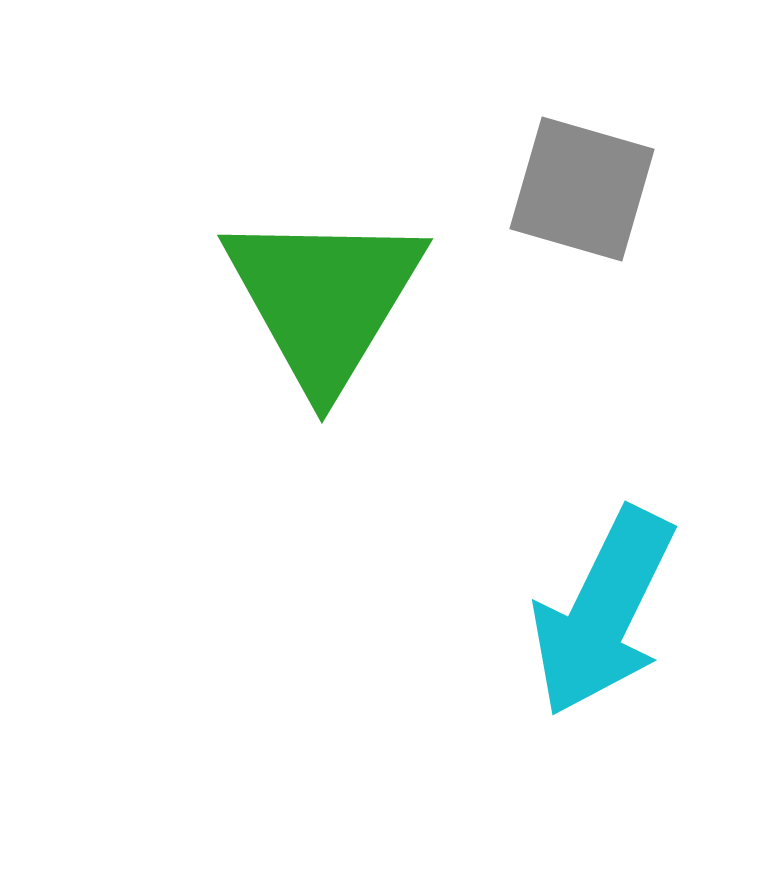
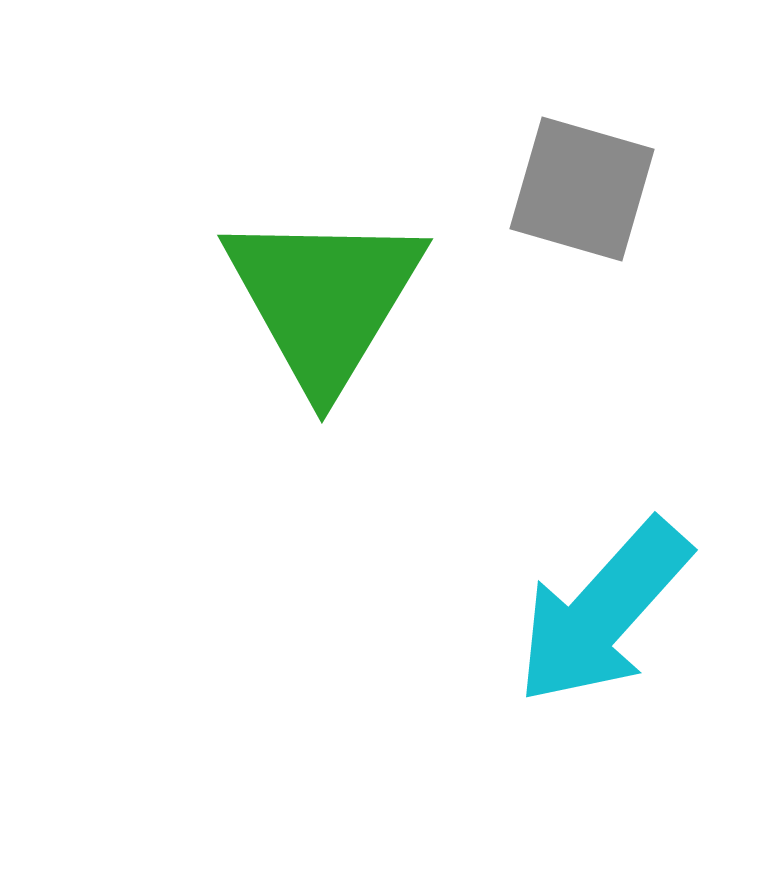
cyan arrow: rotated 16 degrees clockwise
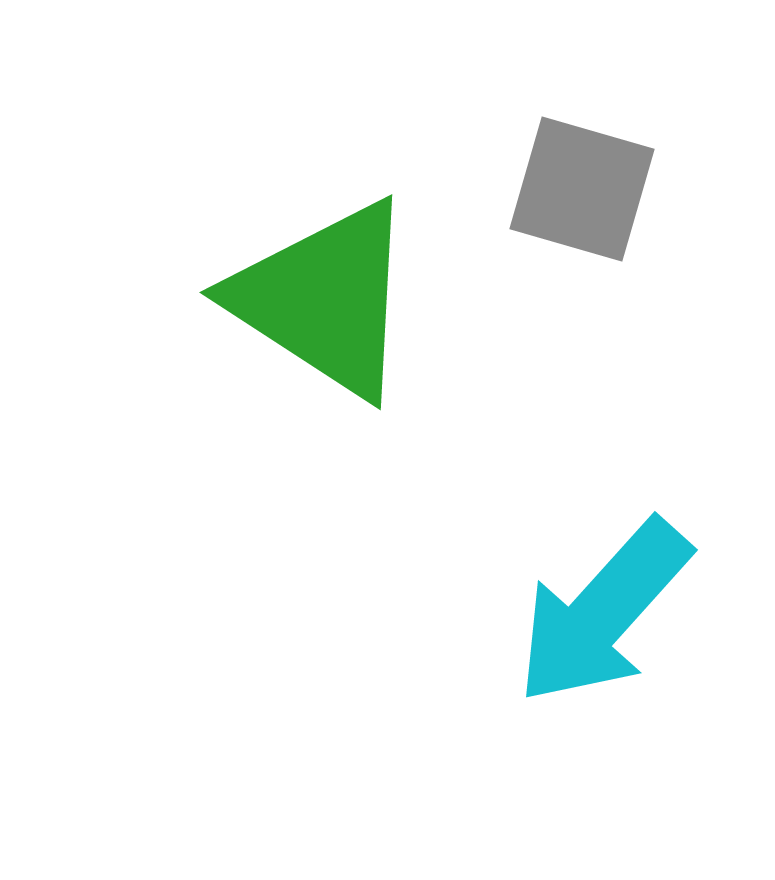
green triangle: rotated 28 degrees counterclockwise
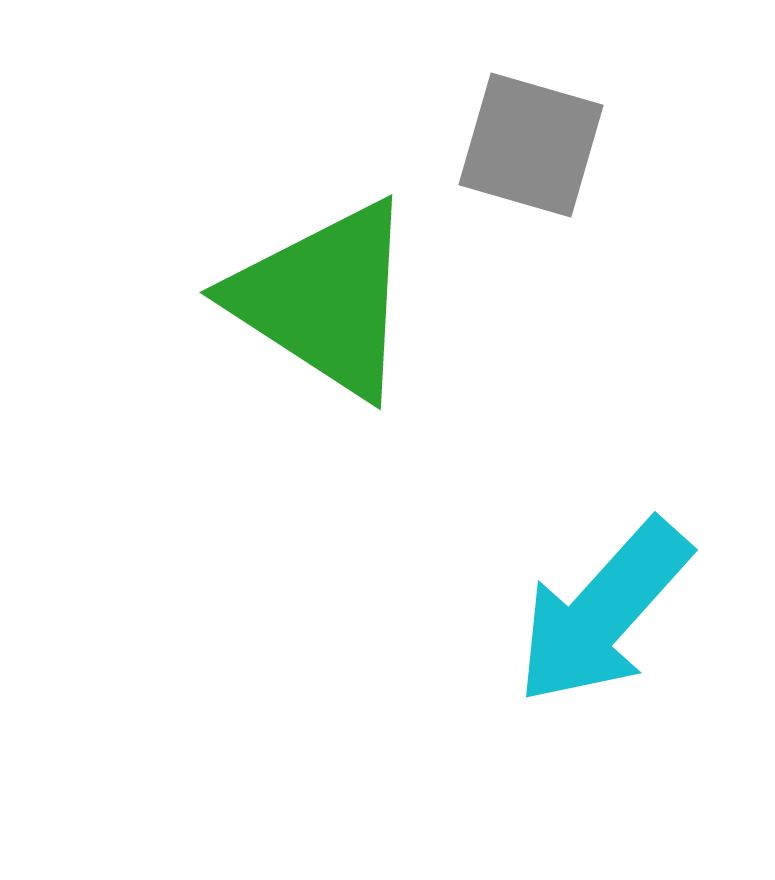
gray square: moved 51 px left, 44 px up
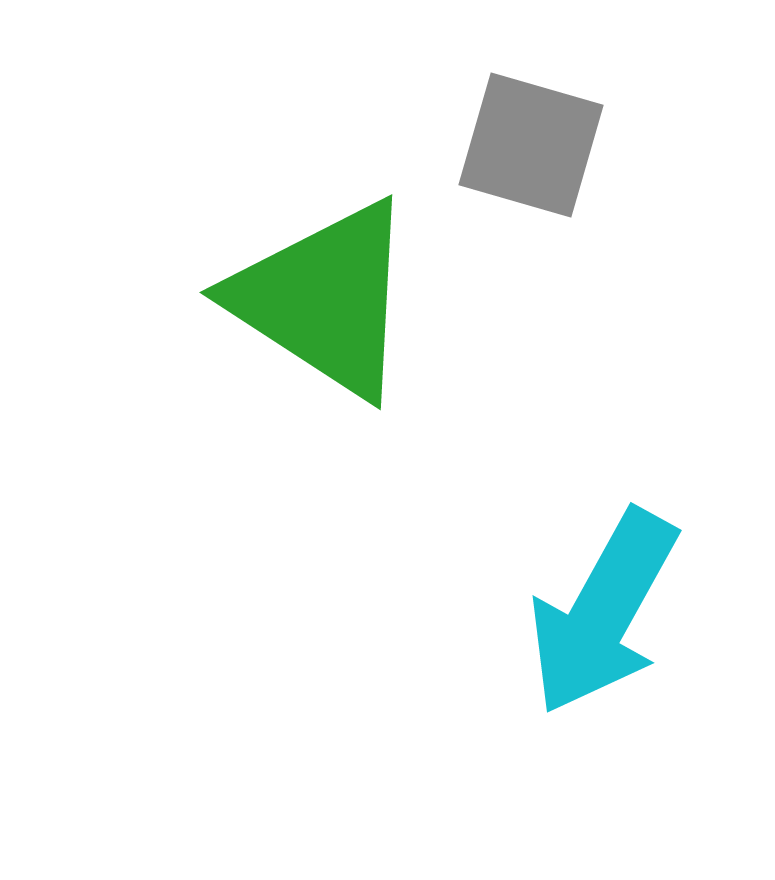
cyan arrow: rotated 13 degrees counterclockwise
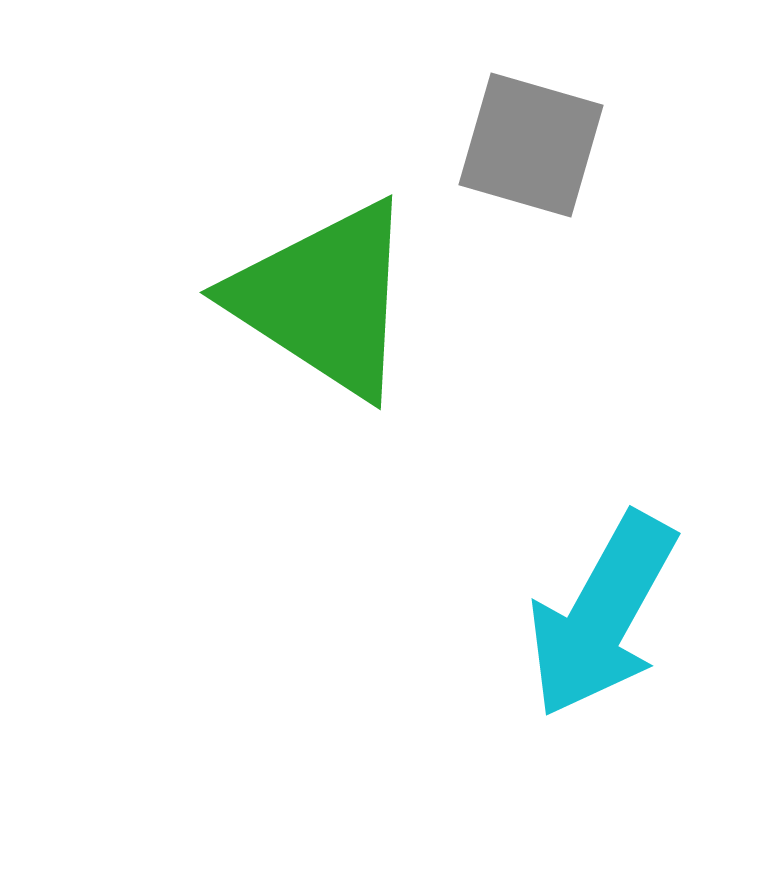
cyan arrow: moved 1 px left, 3 px down
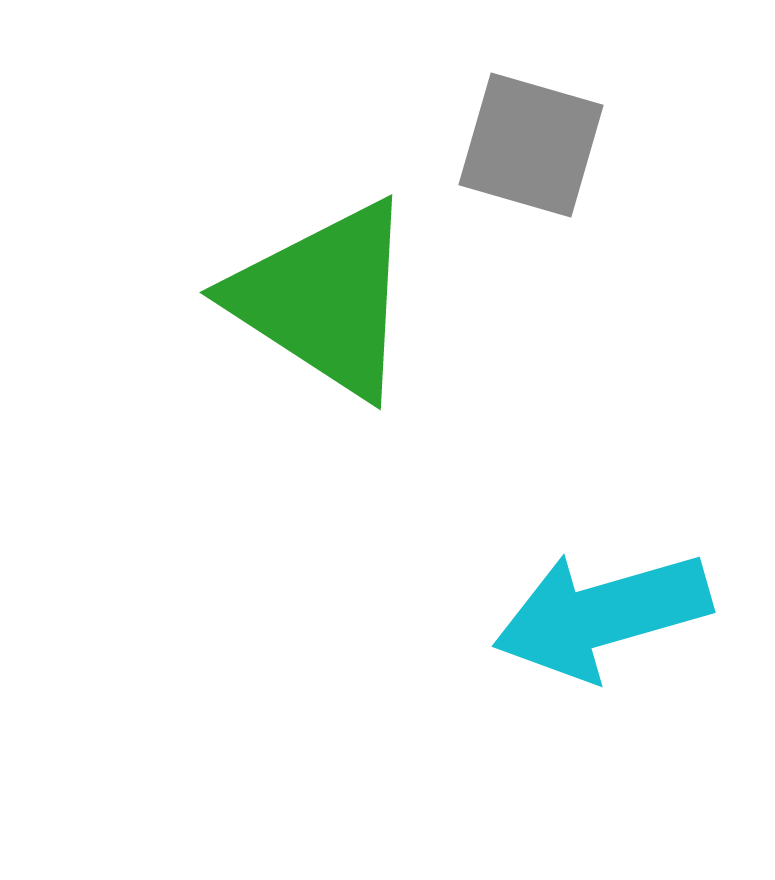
cyan arrow: rotated 45 degrees clockwise
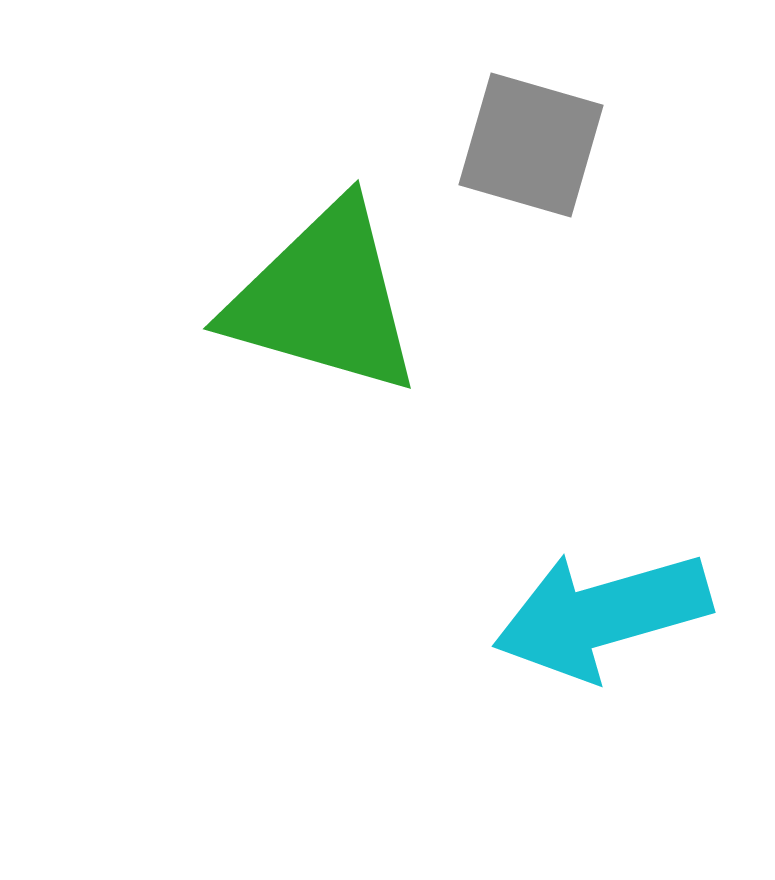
green triangle: rotated 17 degrees counterclockwise
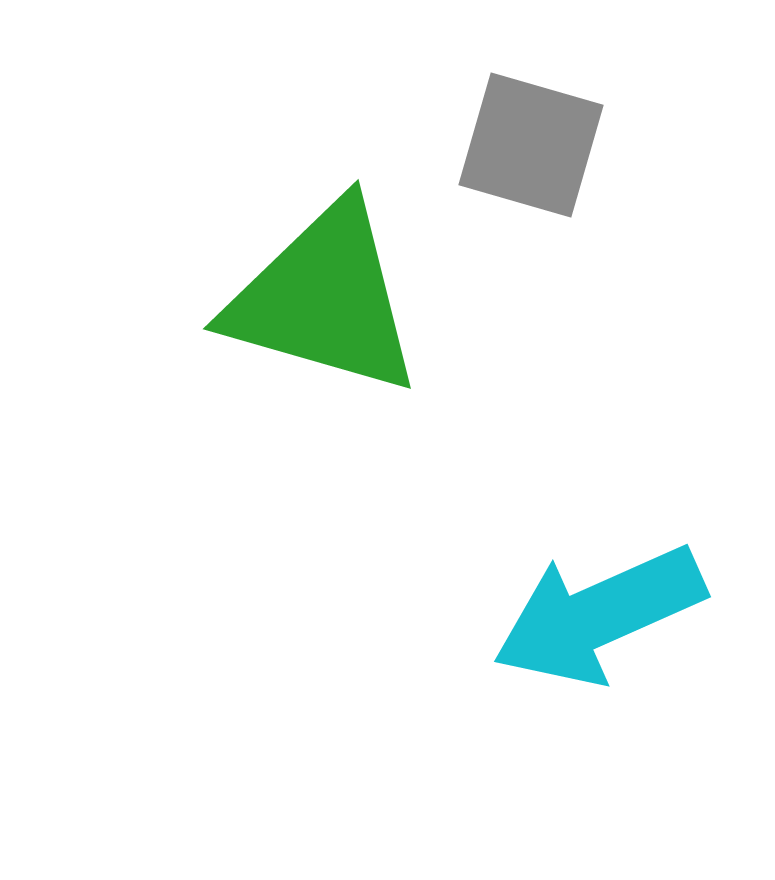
cyan arrow: moved 3 px left; rotated 8 degrees counterclockwise
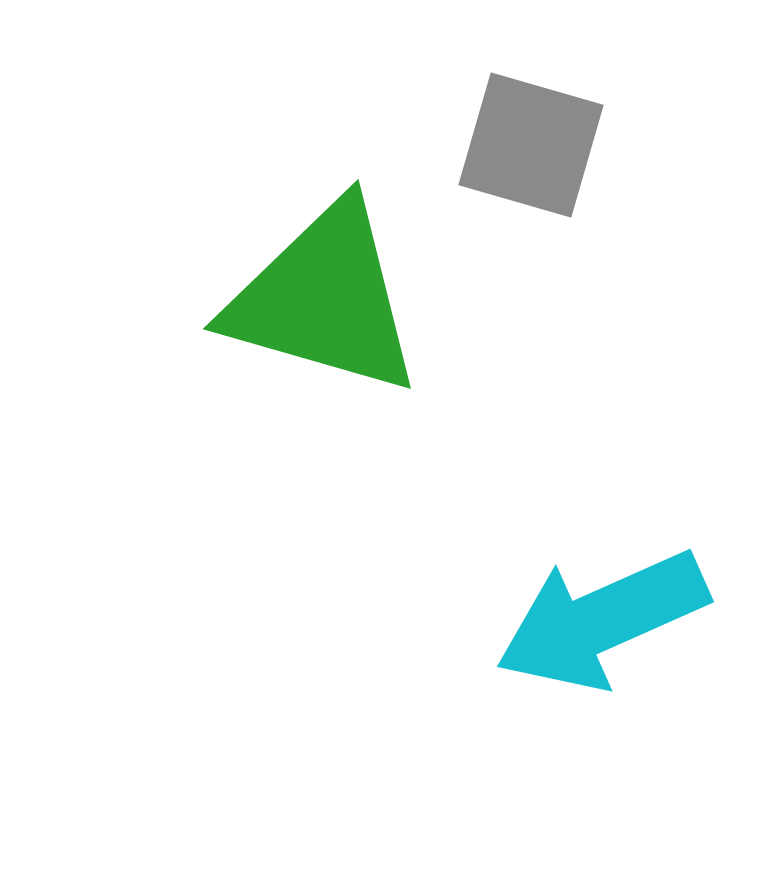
cyan arrow: moved 3 px right, 5 px down
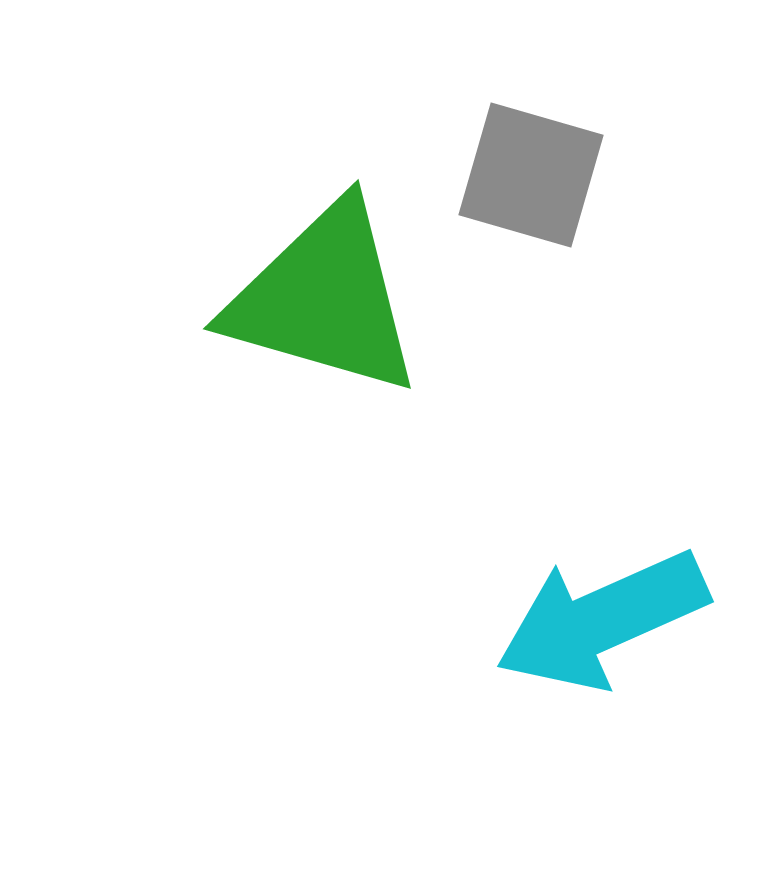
gray square: moved 30 px down
